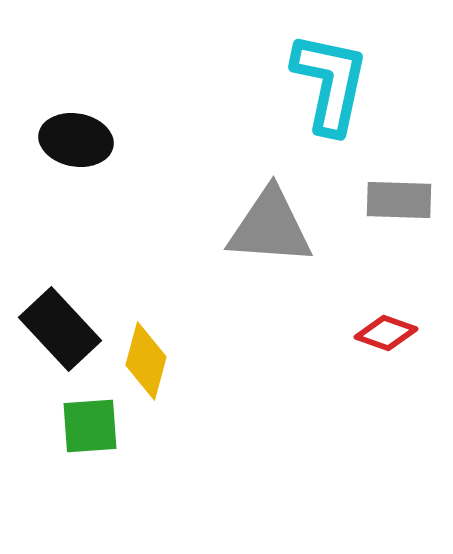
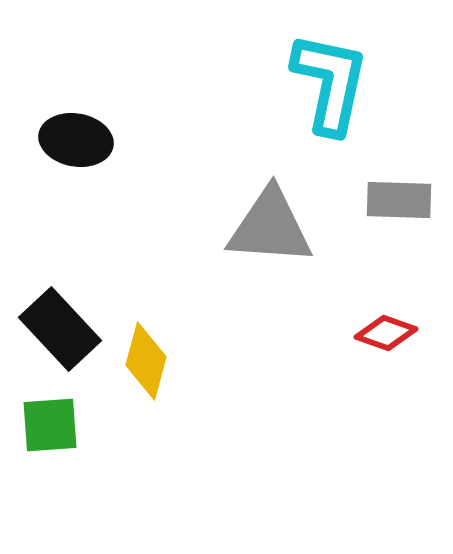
green square: moved 40 px left, 1 px up
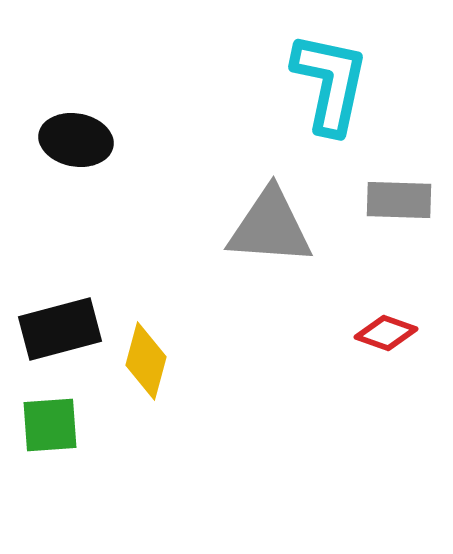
black rectangle: rotated 62 degrees counterclockwise
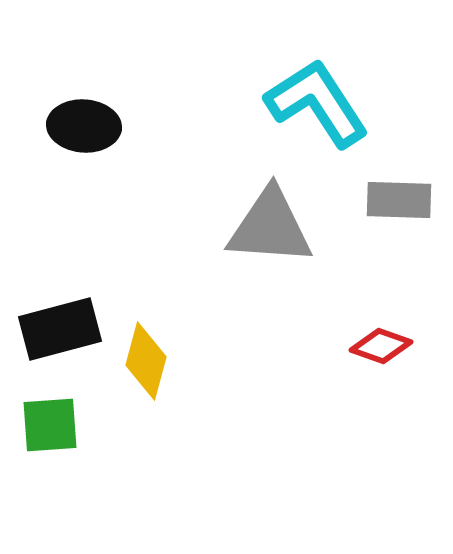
cyan L-shape: moved 13 px left, 20 px down; rotated 45 degrees counterclockwise
black ellipse: moved 8 px right, 14 px up; rotated 6 degrees counterclockwise
red diamond: moved 5 px left, 13 px down
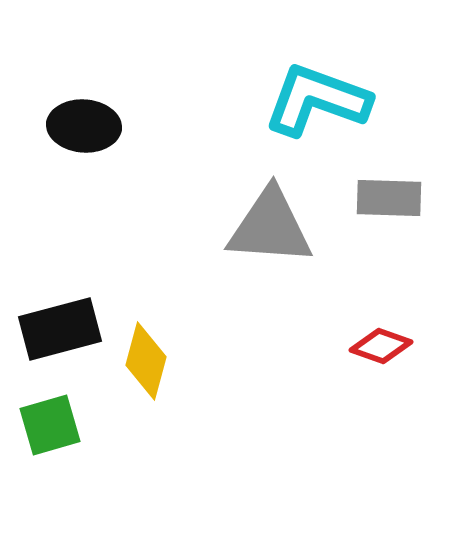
cyan L-shape: moved 3 px up; rotated 37 degrees counterclockwise
gray rectangle: moved 10 px left, 2 px up
green square: rotated 12 degrees counterclockwise
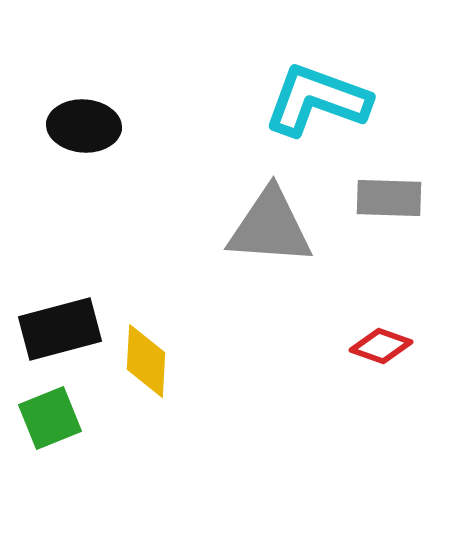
yellow diamond: rotated 12 degrees counterclockwise
green square: moved 7 px up; rotated 6 degrees counterclockwise
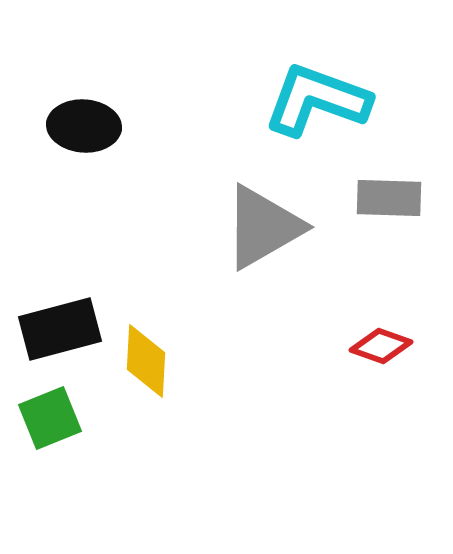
gray triangle: moved 7 px left; rotated 34 degrees counterclockwise
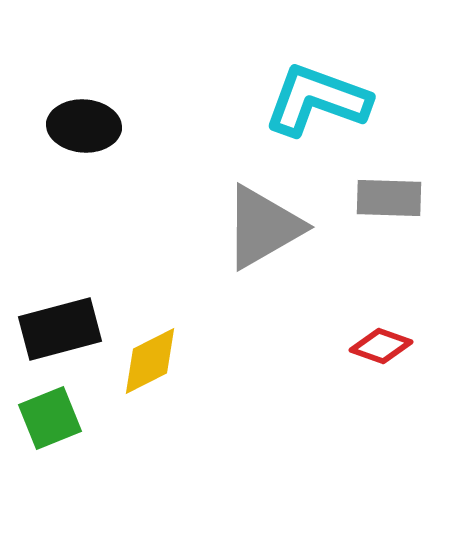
yellow diamond: moved 4 px right; rotated 60 degrees clockwise
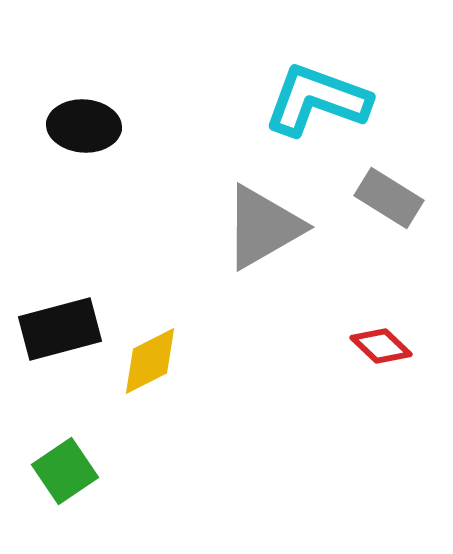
gray rectangle: rotated 30 degrees clockwise
red diamond: rotated 24 degrees clockwise
green square: moved 15 px right, 53 px down; rotated 12 degrees counterclockwise
